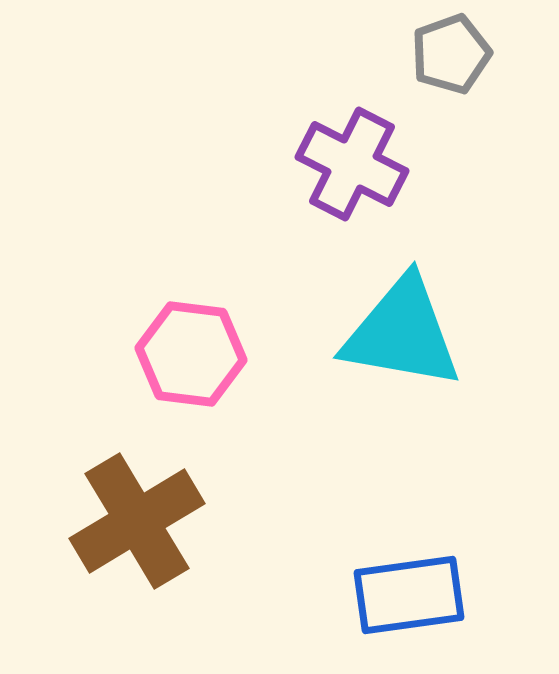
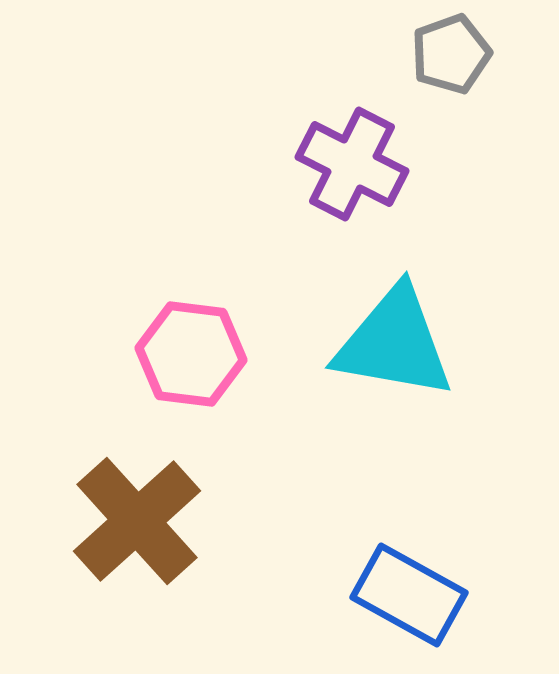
cyan triangle: moved 8 px left, 10 px down
brown cross: rotated 11 degrees counterclockwise
blue rectangle: rotated 37 degrees clockwise
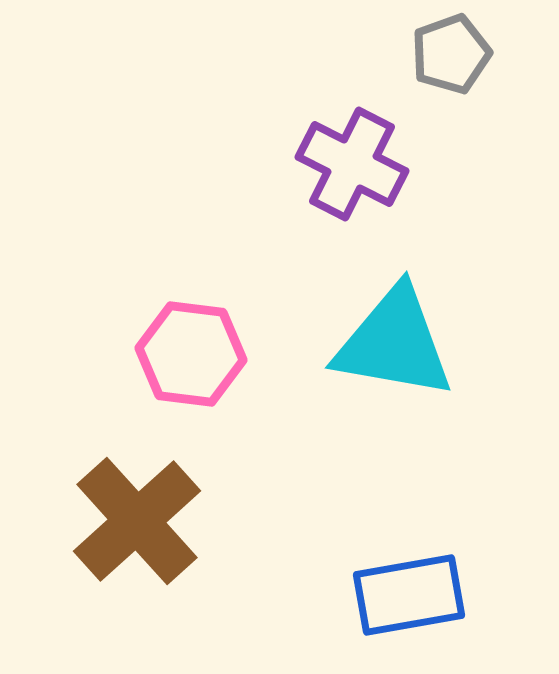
blue rectangle: rotated 39 degrees counterclockwise
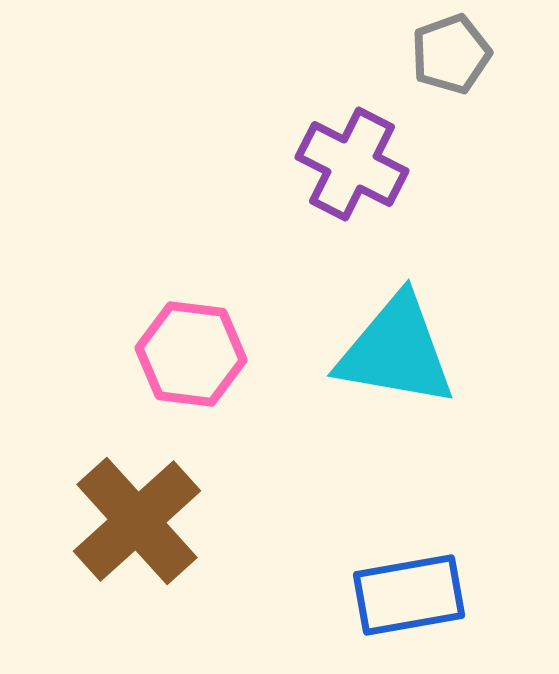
cyan triangle: moved 2 px right, 8 px down
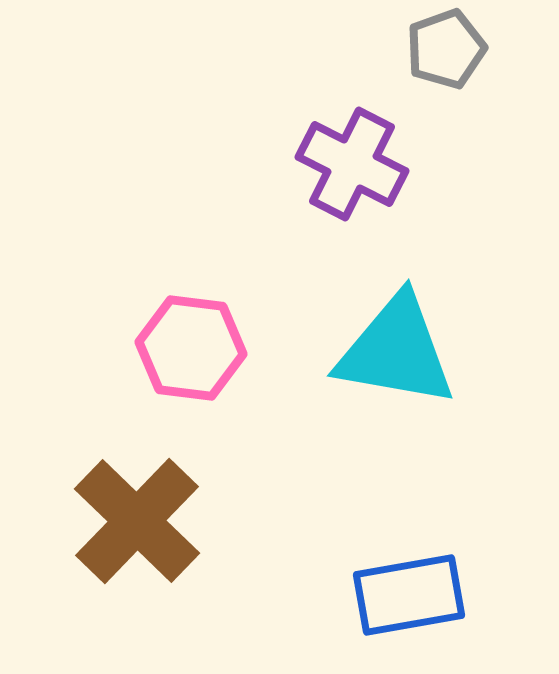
gray pentagon: moved 5 px left, 5 px up
pink hexagon: moved 6 px up
brown cross: rotated 4 degrees counterclockwise
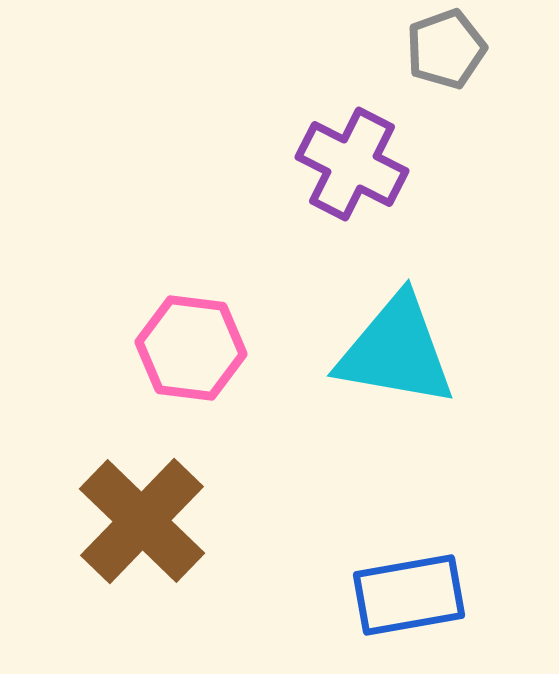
brown cross: moved 5 px right
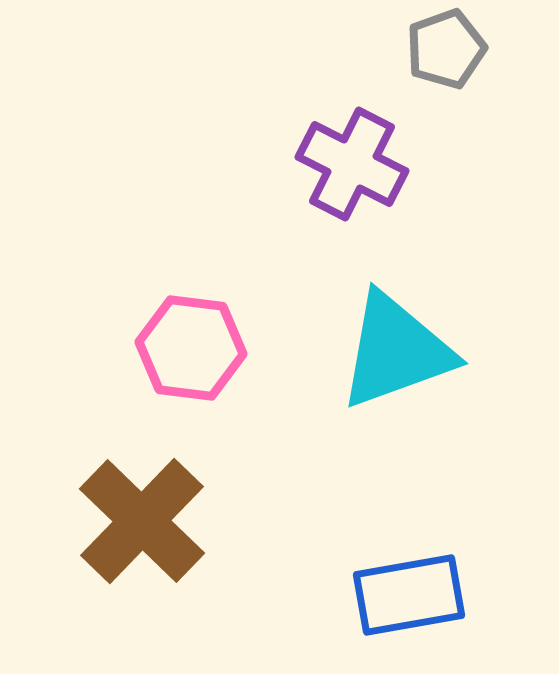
cyan triangle: rotated 30 degrees counterclockwise
